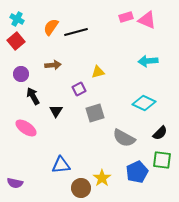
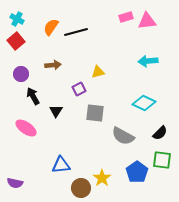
pink triangle: moved 1 px down; rotated 30 degrees counterclockwise
gray square: rotated 24 degrees clockwise
gray semicircle: moved 1 px left, 2 px up
blue pentagon: rotated 10 degrees counterclockwise
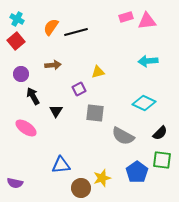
yellow star: rotated 18 degrees clockwise
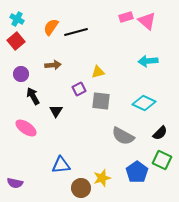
pink triangle: rotated 48 degrees clockwise
gray square: moved 6 px right, 12 px up
green square: rotated 18 degrees clockwise
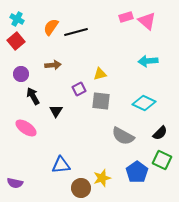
yellow triangle: moved 2 px right, 2 px down
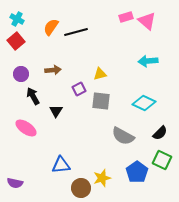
brown arrow: moved 5 px down
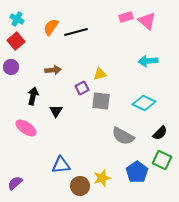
purple circle: moved 10 px left, 7 px up
purple square: moved 3 px right, 1 px up
black arrow: rotated 42 degrees clockwise
purple semicircle: rotated 126 degrees clockwise
brown circle: moved 1 px left, 2 px up
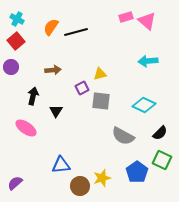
cyan diamond: moved 2 px down
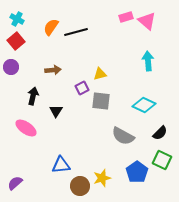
cyan arrow: rotated 90 degrees clockwise
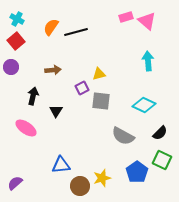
yellow triangle: moved 1 px left
